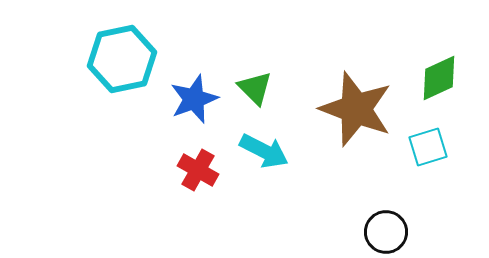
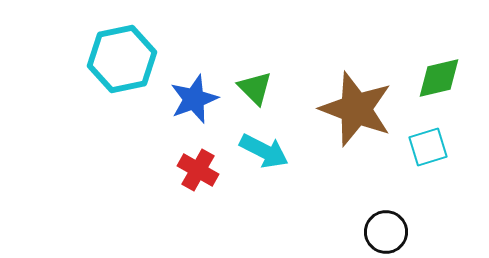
green diamond: rotated 12 degrees clockwise
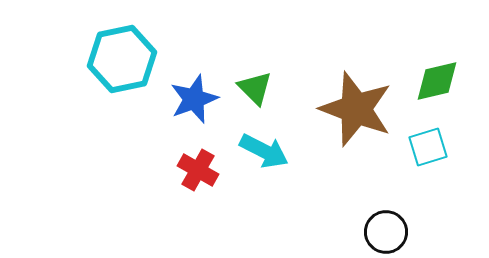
green diamond: moved 2 px left, 3 px down
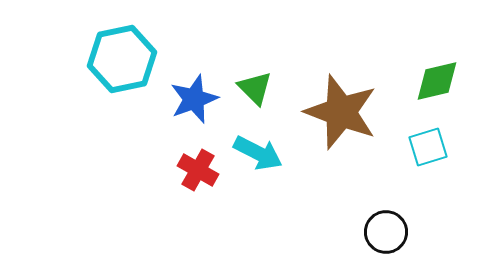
brown star: moved 15 px left, 3 px down
cyan arrow: moved 6 px left, 2 px down
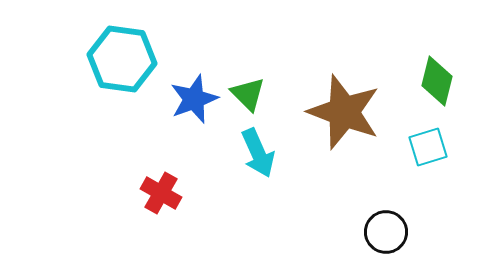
cyan hexagon: rotated 20 degrees clockwise
green diamond: rotated 63 degrees counterclockwise
green triangle: moved 7 px left, 6 px down
brown star: moved 3 px right
cyan arrow: rotated 39 degrees clockwise
red cross: moved 37 px left, 23 px down
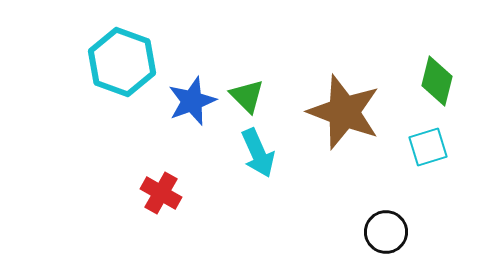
cyan hexagon: moved 3 px down; rotated 12 degrees clockwise
green triangle: moved 1 px left, 2 px down
blue star: moved 2 px left, 2 px down
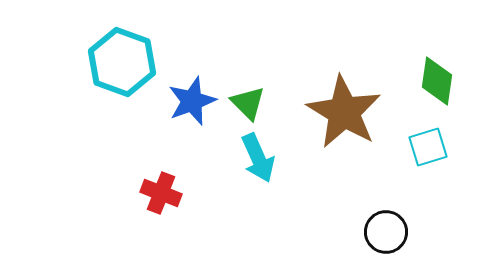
green diamond: rotated 6 degrees counterclockwise
green triangle: moved 1 px right, 7 px down
brown star: rotated 10 degrees clockwise
cyan arrow: moved 5 px down
red cross: rotated 9 degrees counterclockwise
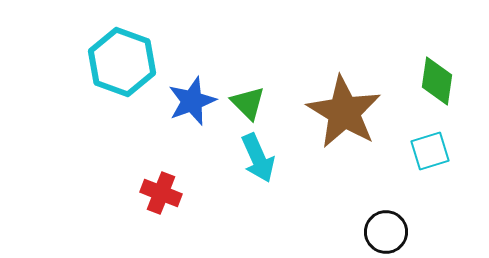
cyan square: moved 2 px right, 4 px down
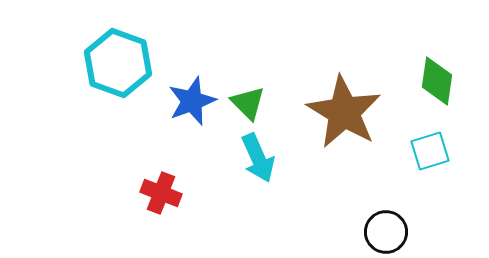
cyan hexagon: moved 4 px left, 1 px down
